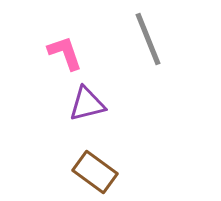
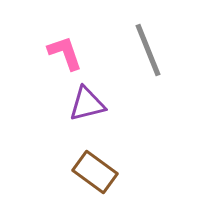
gray line: moved 11 px down
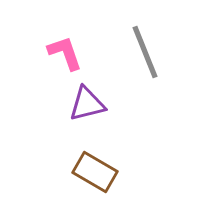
gray line: moved 3 px left, 2 px down
brown rectangle: rotated 6 degrees counterclockwise
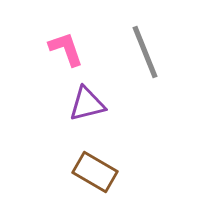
pink L-shape: moved 1 px right, 4 px up
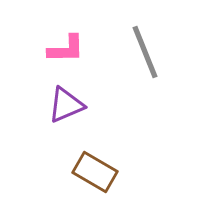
pink L-shape: rotated 108 degrees clockwise
purple triangle: moved 21 px left, 1 px down; rotated 9 degrees counterclockwise
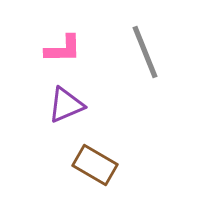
pink L-shape: moved 3 px left
brown rectangle: moved 7 px up
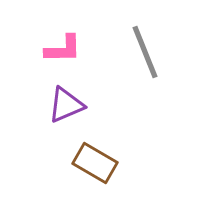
brown rectangle: moved 2 px up
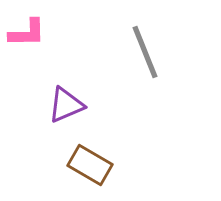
pink L-shape: moved 36 px left, 16 px up
brown rectangle: moved 5 px left, 2 px down
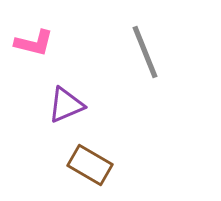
pink L-shape: moved 7 px right, 10 px down; rotated 15 degrees clockwise
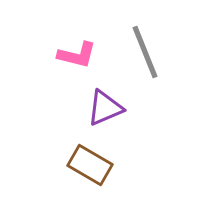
pink L-shape: moved 43 px right, 12 px down
purple triangle: moved 39 px right, 3 px down
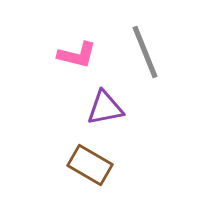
purple triangle: rotated 12 degrees clockwise
